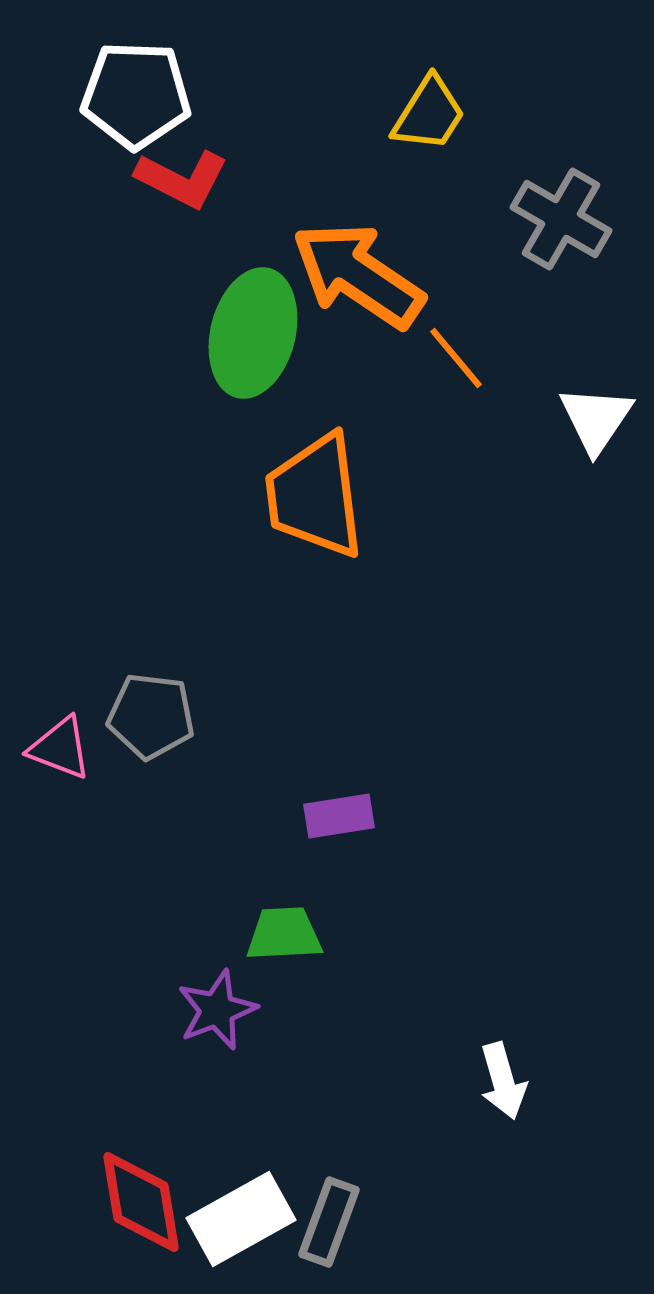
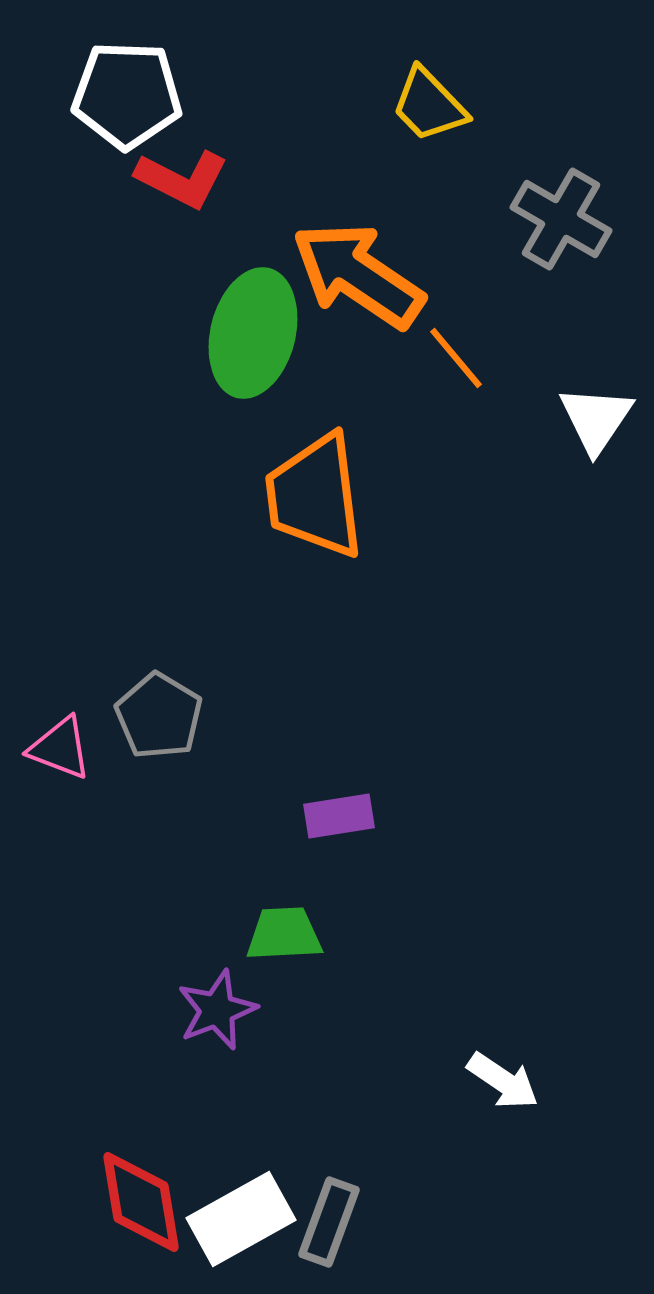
white pentagon: moved 9 px left
yellow trapezoid: moved 9 px up; rotated 104 degrees clockwise
gray pentagon: moved 8 px right; rotated 24 degrees clockwise
white arrow: rotated 40 degrees counterclockwise
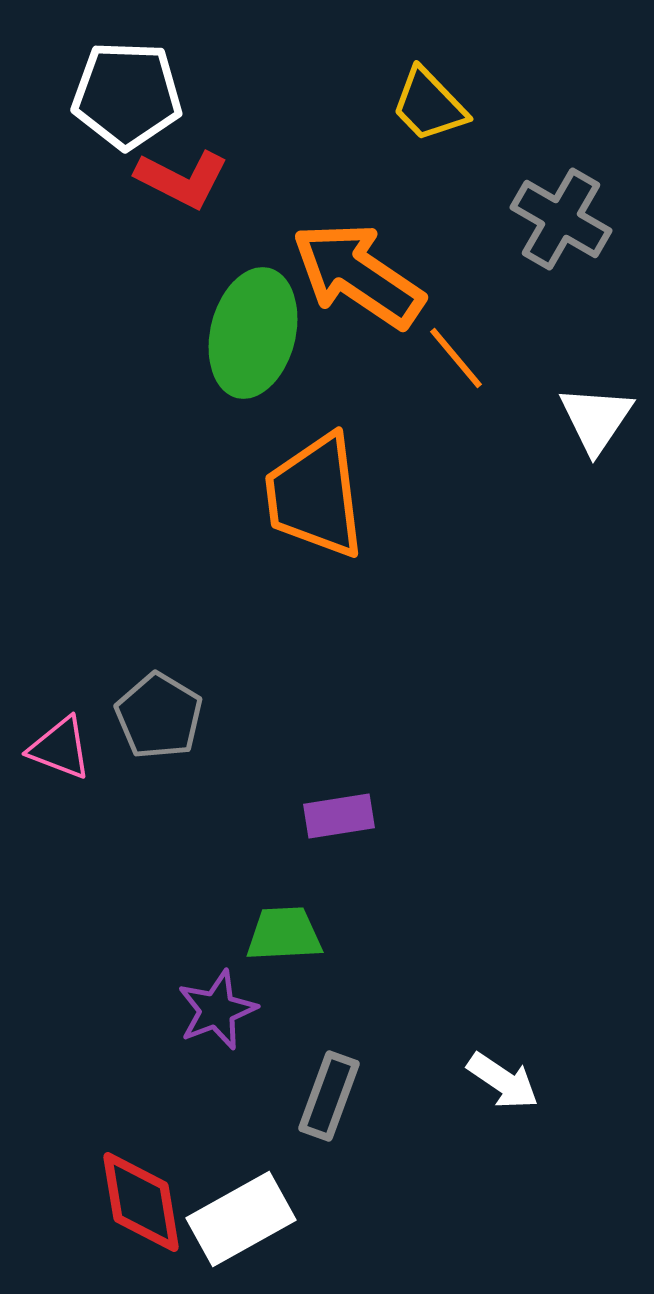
gray rectangle: moved 126 px up
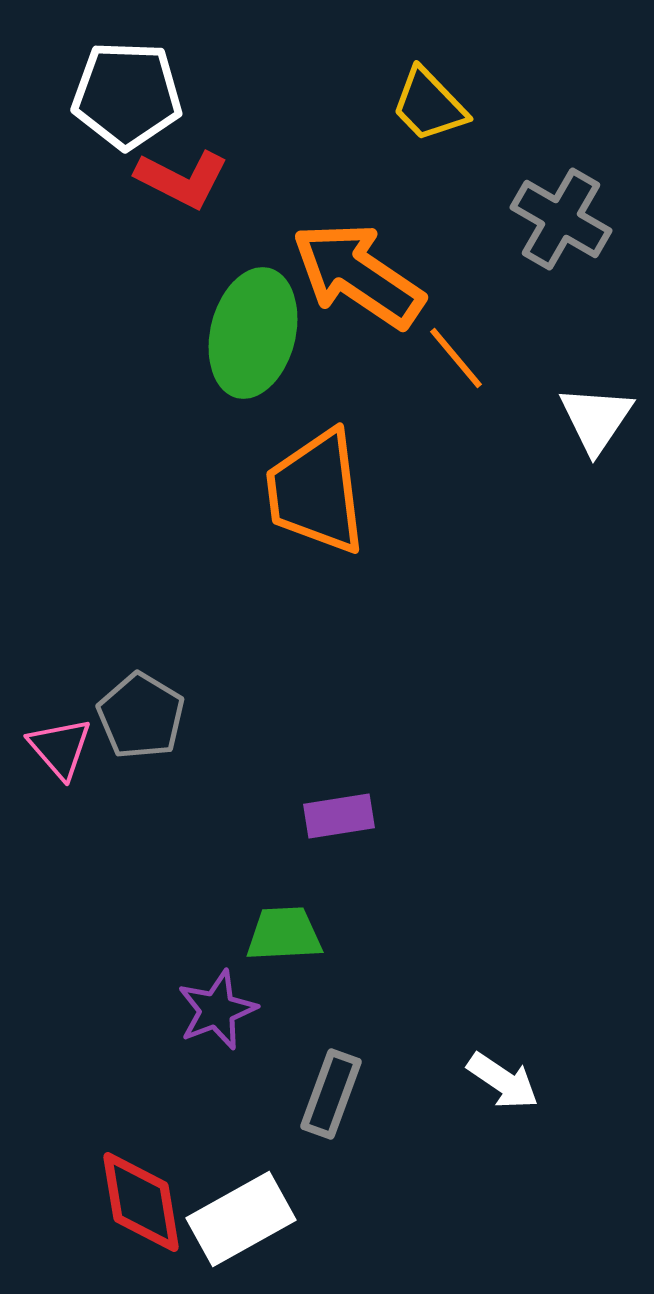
orange trapezoid: moved 1 px right, 4 px up
gray pentagon: moved 18 px left
pink triangle: rotated 28 degrees clockwise
gray rectangle: moved 2 px right, 2 px up
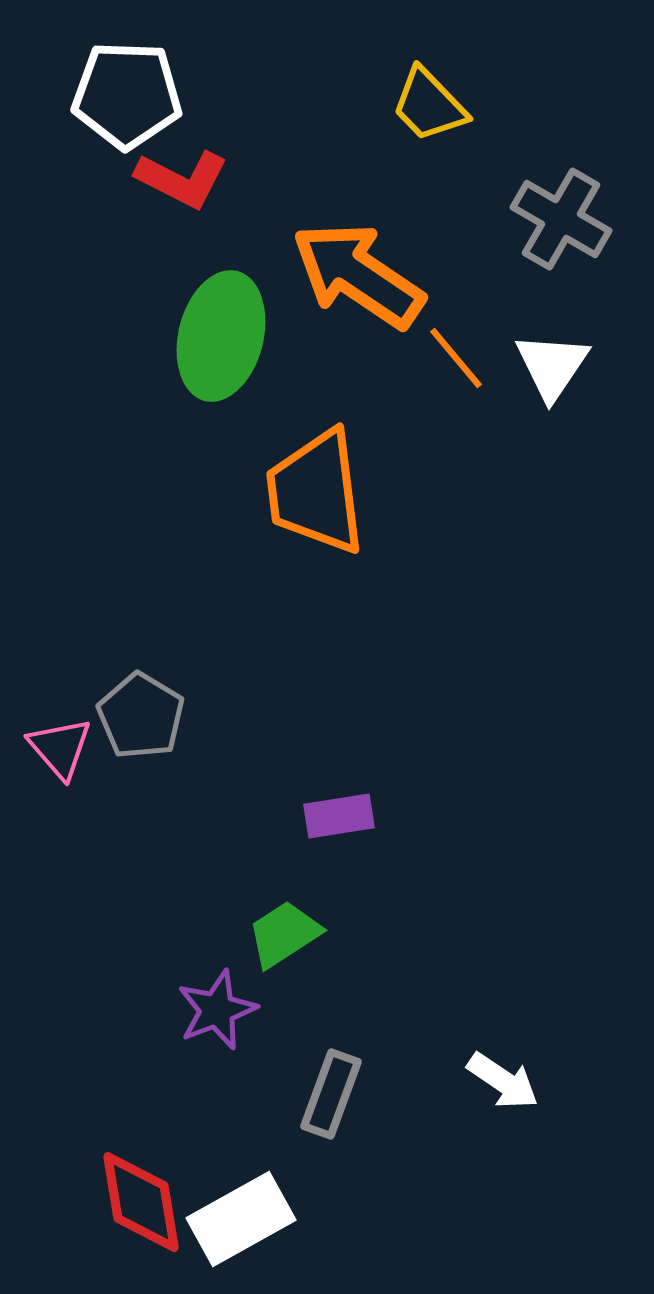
green ellipse: moved 32 px left, 3 px down
white triangle: moved 44 px left, 53 px up
green trapezoid: rotated 30 degrees counterclockwise
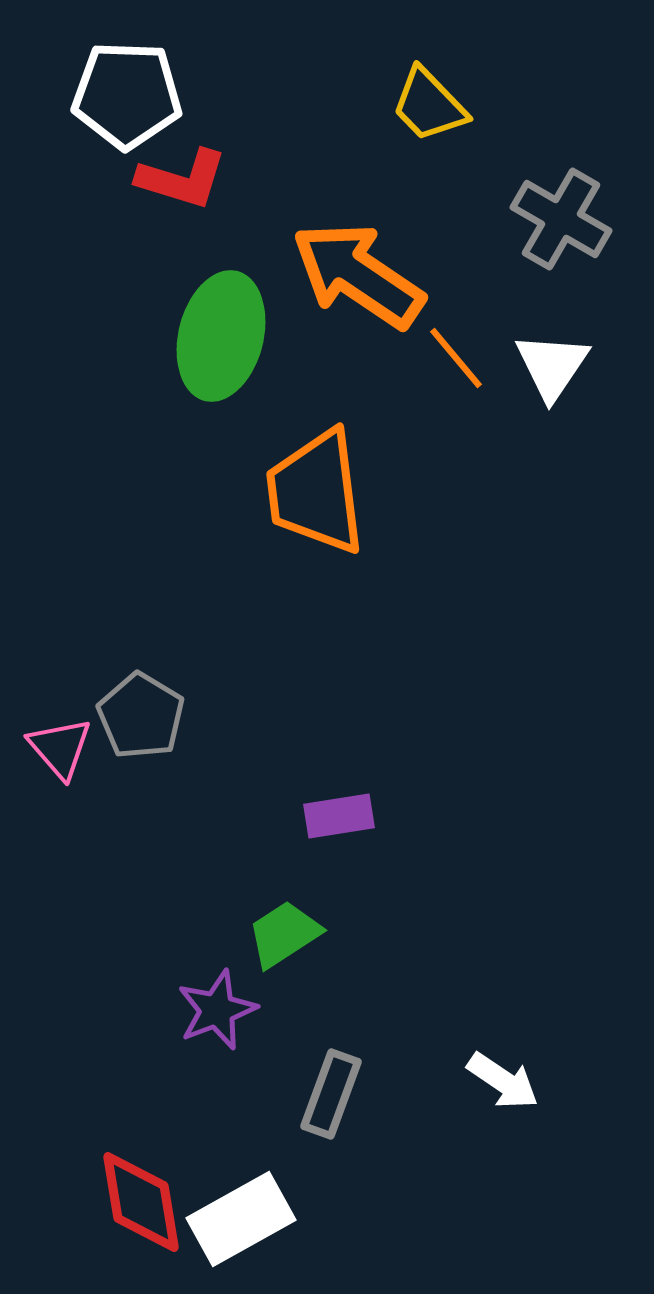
red L-shape: rotated 10 degrees counterclockwise
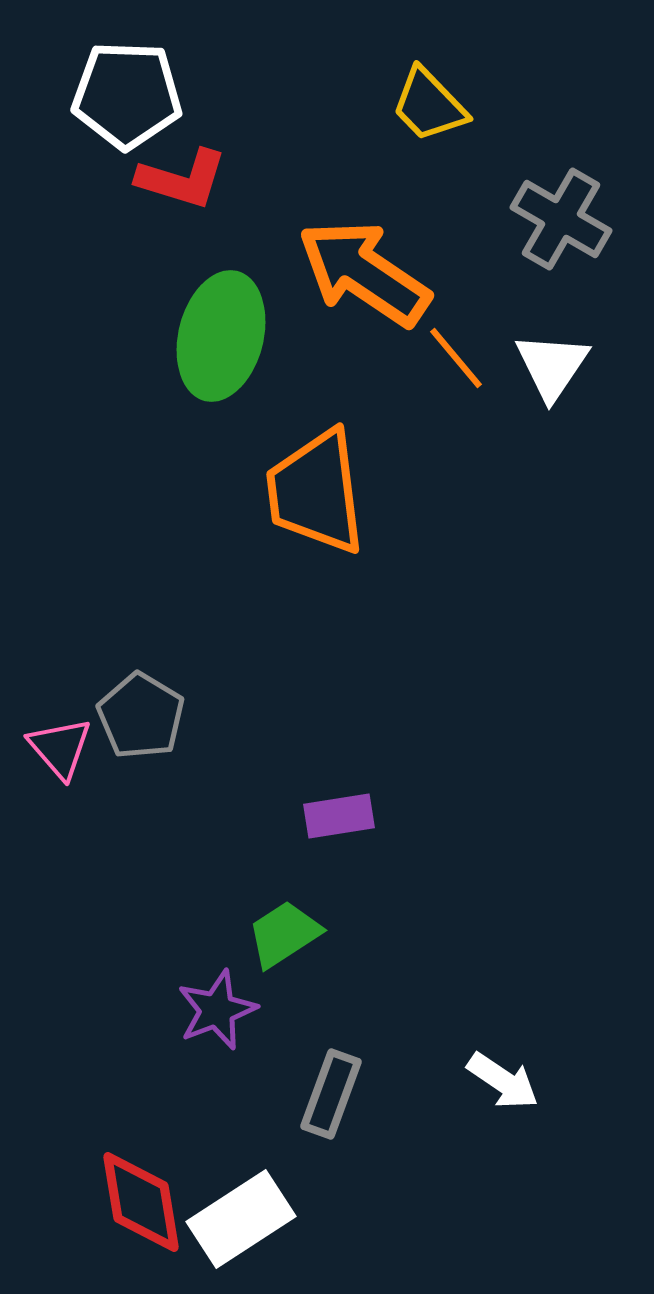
orange arrow: moved 6 px right, 2 px up
white rectangle: rotated 4 degrees counterclockwise
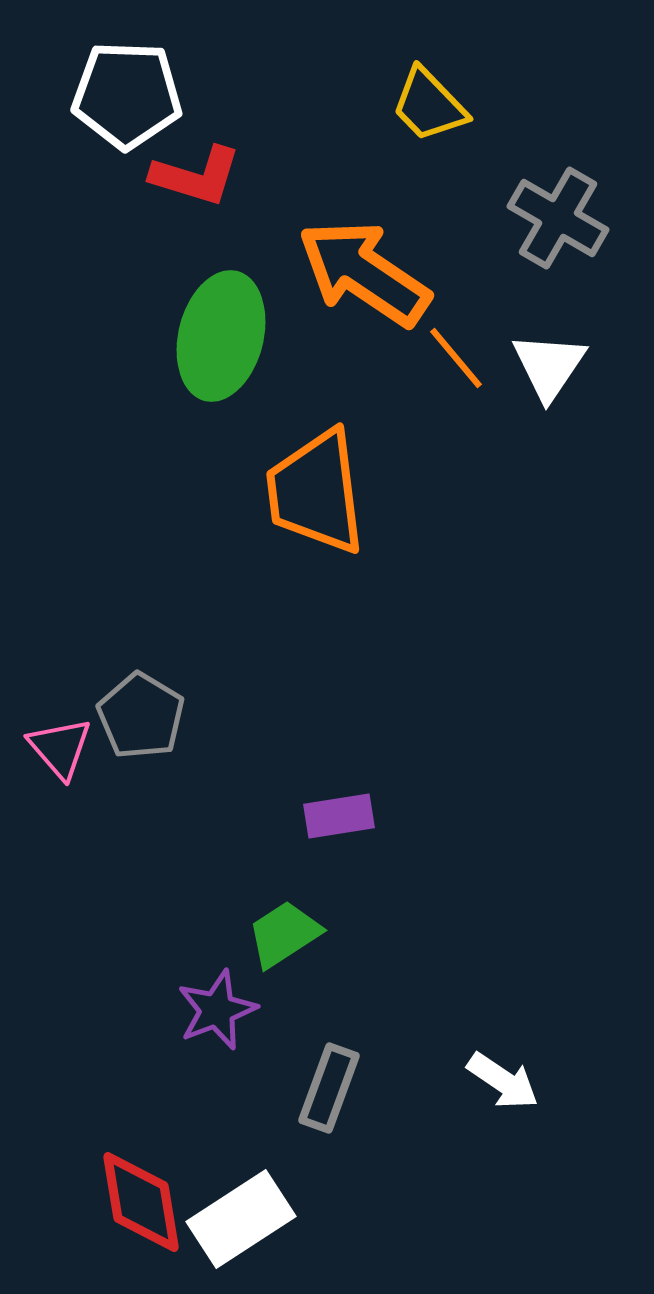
red L-shape: moved 14 px right, 3 px up
gray cross: moved 3 px left, 1 px up
white triangle: moved 3 px left
gray rectangle: moved 2 px left, 6 px up
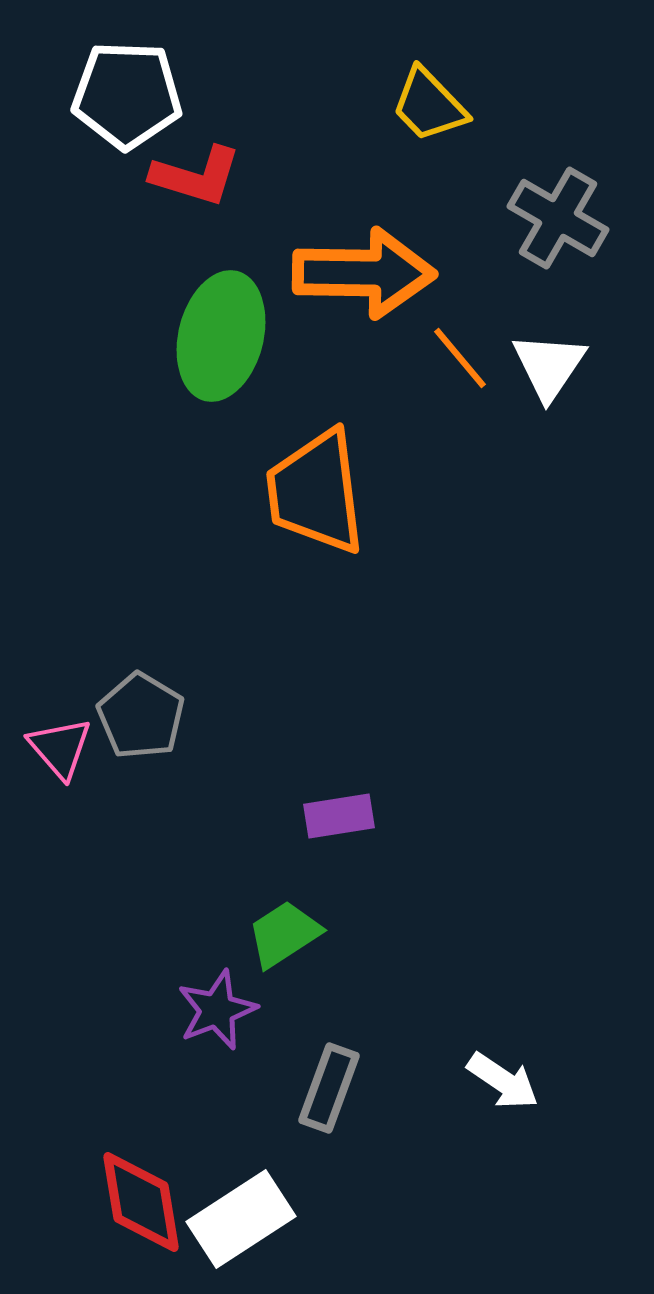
orange arrow: rotated 147 degrees clockwise
orange line: moved 4 px right
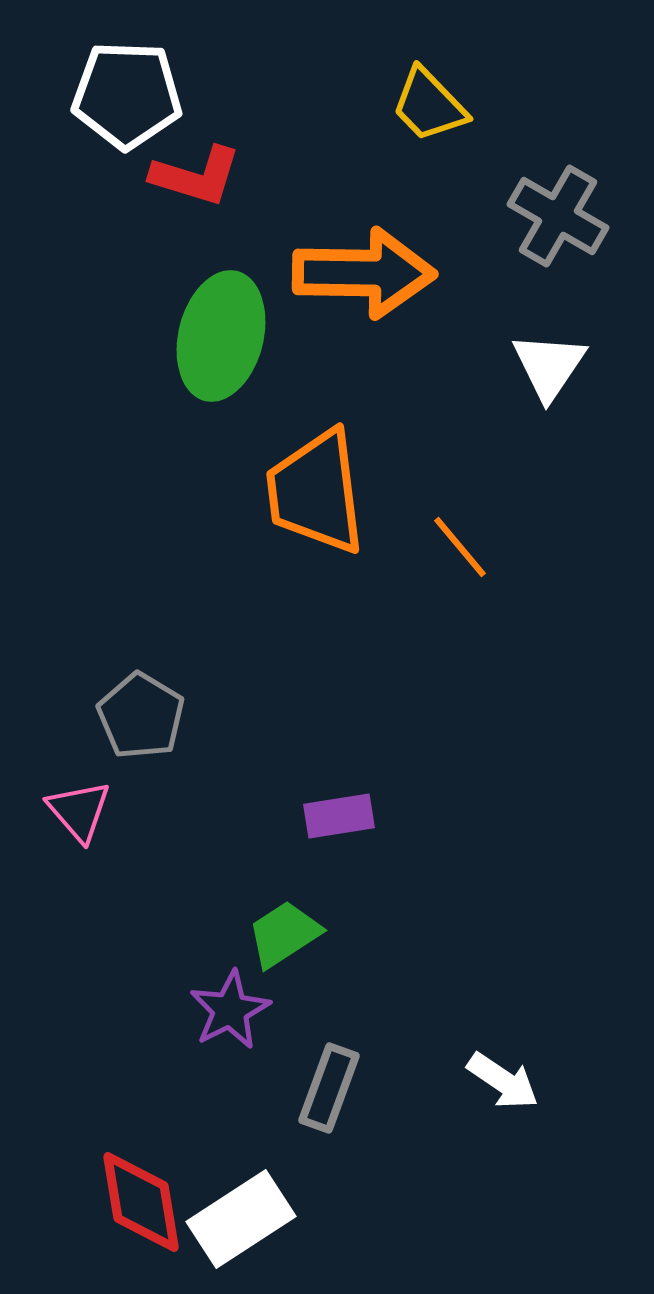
gray cross: moved 2 px up
orange line: moved 189 px down
pink triangle: moved 19 px right, 63 px down
purple star: moved 13 px right; rotated 6 degrees counterclockwise
